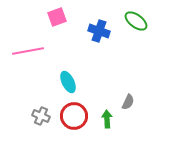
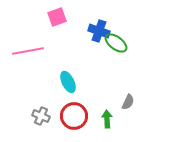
green ellipse: moved 20 px left, 22 px down
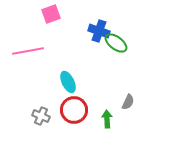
pink square: moved 6 px left, 3 px up
red circle: moved 6 px up
